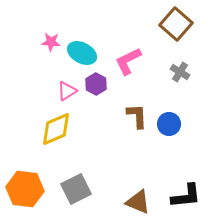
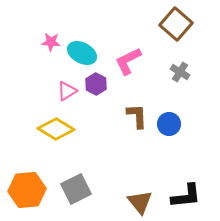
yellow diamond: rotated 54 degrees clockwise
orange hexagon: moved 2 px right, 1 px down; rotated 12 degrees counterclockwise
brown triangle: moved 2 px right; rotated 28 degrees clockwise
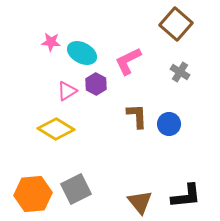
orange hexagon: moved 6 px right, 4 px down
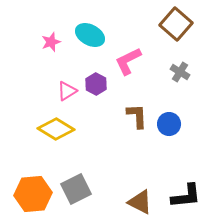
pink star: rotated 24 degrees counterclockwise
cyan ellipse: moved 8 px right, 18 px up
brown triangle: rotated 24 degrees counterclockwise
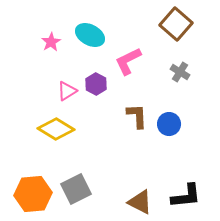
pink star: rotated 12 degrees counterclockwise
